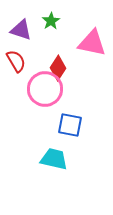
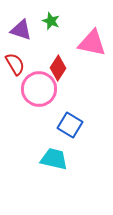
green star: rotated 18 degrees counterclockwise
red semicircle: moved 1 px left, 3 px down
pink circle: moved 6 px left
blue square: rotated 20 degrees clockwise
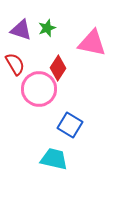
green star: moved 4 px left, 7 px down; rotated 30 degrees clockwise
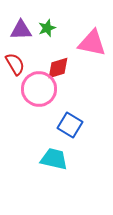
purple triangle: rotated 20 degrees counterclockwise
red diamond: rotated 40 degrees clockwise
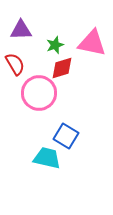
green star: moved 8 px right, 17 px down
red diamond: moved 4 px right
pink circle: moved 4 px down
blue square: moved 4 px left, 11 px down
cyan trapezoid: moved 7 px left, 1 px up
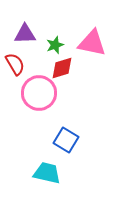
purple triangle: moved 4 px right, 4 px down
blue square: moved 4 px down
cyan trapezoid: moved 15 px down
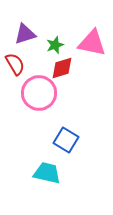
purple triangle: rotated 15 degrees counterclockwise
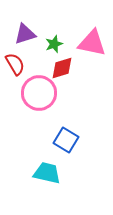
green star: moved 1 px left, 1 px up
